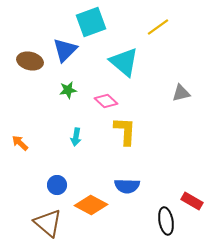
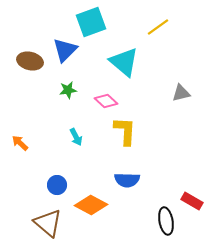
cyan arrow: rotated 36 degrees counterclockwise
blue semicircle: moved 6 px up
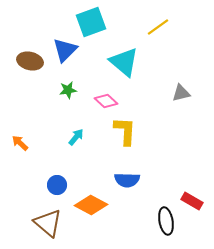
cyan arrow: rotated 114 degrees counterclockwise
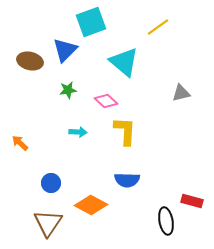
cyan arrow: moved 2 px right, 5 px up; rotated 54 degrees clockwise
blue circle: moved 6 px left, 2 px up
red rectangle: rotated 15 degrees counterclockwise
brown triangle: rotated 24 degrees clockwise
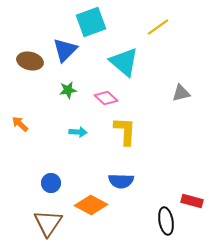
pink diamond: moved 3 px up
orange arrow: moved 19 px up
blue semicircle: moved 6 px left, 1 px down
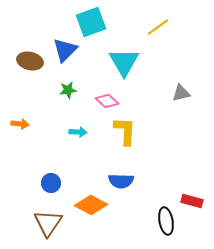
cyan triangle: rotated 20 degrees clockwise
pink diamond: moved 1 px right, 3 px down
orange arrow: rotated 144 degrees clockwise
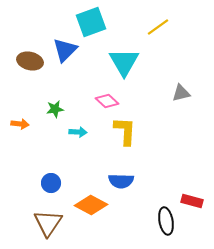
green star: moved 13 px left, 19 px down
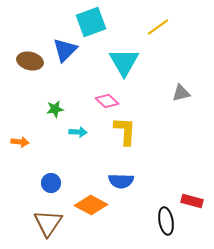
orange arrow: moved 18 px down
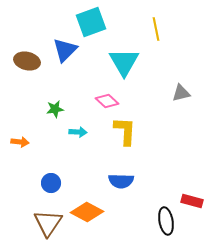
yellow line: moved 2 px left, 2 px down; rotated 65 degrees counterclockwise
brown ellipse: moved 3 px left
orange diamond: moved 4 px left, 7 px down
